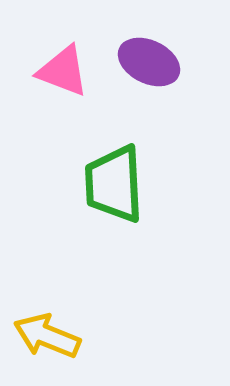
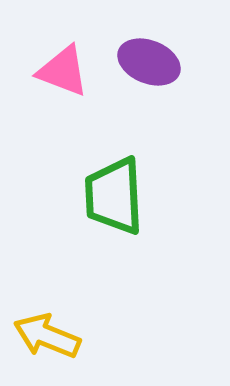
purple ellipse: rotated 4 degrees counterclockwise
green trapezoid: moved 12 px down
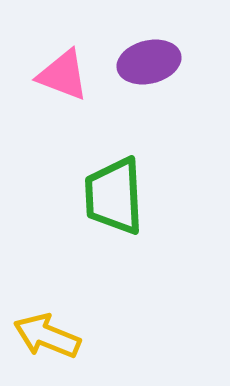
purple ellipse: rotated 36 degrees counterclockwise
pink triangle: moved 4 px down
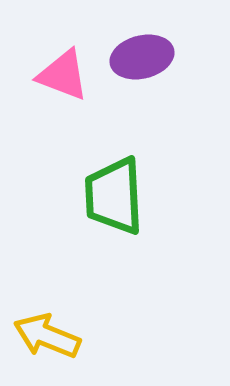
purple ellipse: moved 7 px left, 5 px up
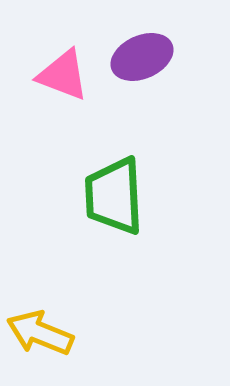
purple ellipse: rotated 10 degrees counterclockwise
yellow arrow: moved 7 px left, 3 px up
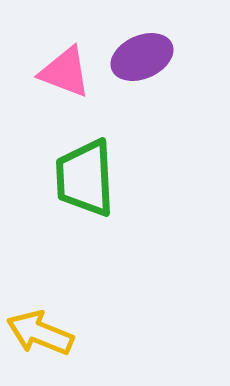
pink triangle: moved 2 px right, 3 px up
green trapezoid: moved 29 px left, 18 px up
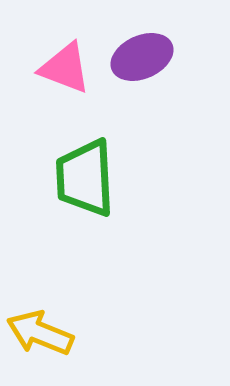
pink triangle: moved 4 px up
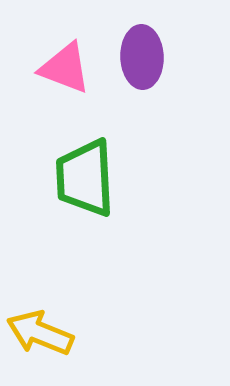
purple ellipse: rotated 68 degrees counterclockwise
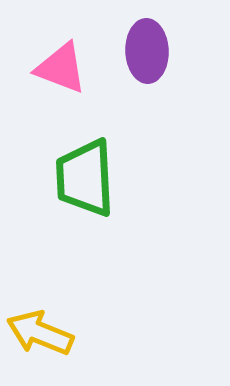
purple ellipse: moved 5 px right, 6 px up
pink triangle: moved 4 px left
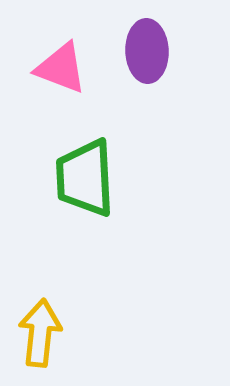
yellow arrow: rotated 74 degrees clockwise
